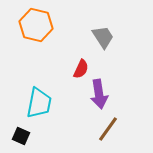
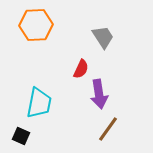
orange hexagon: rotated 16 degrees counterclockwise
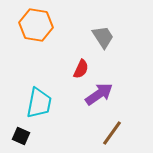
orange hexagon: rotated 12 degrees clockwise
purple arrow: rotated 116 degrees counterclockwise
brown line: moved 4 px right, 4 px down
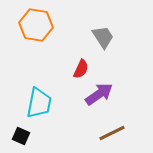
brown line: rotated 28 degrees clockwise
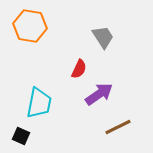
orange hexagon: moved 6 px left, 1 px down
red semicircle: moved 2 px left
brown line: moved 6 px right, 6 px up
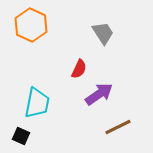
orange hexagon: moved 1 px right, 1 px up; rotated 16 degrees clockwise
gray trapezoid: moved 4 px up
cyan trapezoid: moved 2 px left
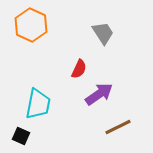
cyan trapezoid: moved 1 px right, 1 px down
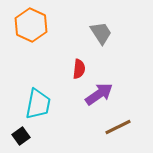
gray trapezoid: moved 2 px left
red semicircle: rotated 18 degrees counterclockwise
black square: rotated 30 degrees clockwise
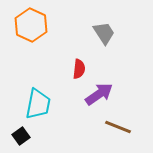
gray trapezoid: moved 3 px right
brown line: rotated 48 degrees clockwise
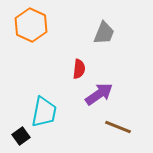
gray trapezoid: rotated 55 degrees clockwise
cyan trapezoid: moved 6 px right, 8 px down
